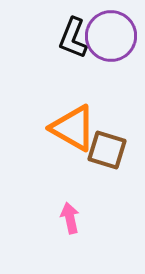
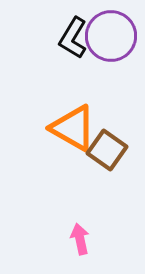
black L-shape: rotated 9 degrees clockwise
brown square: rotated 18 degrees clockwise
pink arrow: moved 10 px right, 21 px down
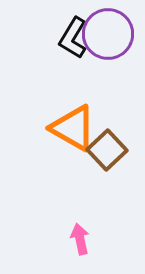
purple circle: moved 3 px left, 2 px up
brown square: rotated 12 degrees clockwise
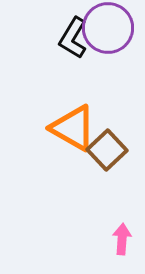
purple circle: moved 6 px up
pink arrow: moved 42 px right; rotated 16 degrees clockwise
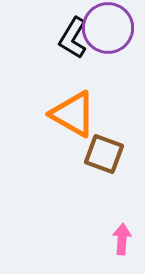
orange triangle: moved 14 px up
brown square: moved 3 px left, 4 px down; rotated 27 degrees counterclockwise
